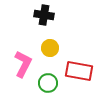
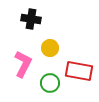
black cross: moved 13 px left, 4 px down
green circle: moved 2 px right
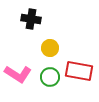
pink L-shape: moved 5 px left, 10 px down; rotated 96 degrees clockwise
green circle: moved 6 px up
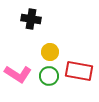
yellow circle: moved 4 px down
green circle: moved 1 px left, 1 px up
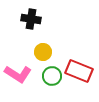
yellow circle: moved 7 px left
red rectangle: rotated 12 degrees clockwise
green circle: moved 3 px right
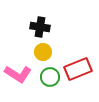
black cross: moved 9 px right, 8 px down
red rectangle: moved 1 px left, 2 px up; rotated 44 degrees counterclockwise
green circle: moved 2 px left, 1 px down
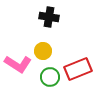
black cross: moved 9 px right, 10 px up
yellow circle: moved 1 px up
pink L-shape: moved 10 px up
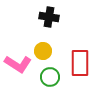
red rectangle: moved 2 px right, 6 px up; rotated 68 degrees counterclockwise
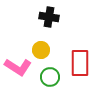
yellow circle: moved 2 px left, 1 px up
pink L-shape: moved 3 px down
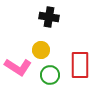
red rectangle: moved 2 px down
green circle: moved 2 px up
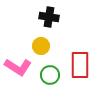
yellow circle: moved 4 px up
